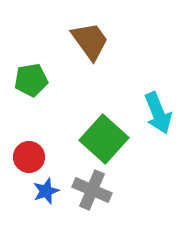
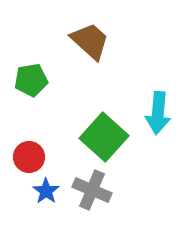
brown trapezoid: rotated 12 degrees counterclockwise
cyan arrow: rotated 27 degrees clockwise
green square: moved 2 px up
blue star: rotated 16 degrees counterclockwise
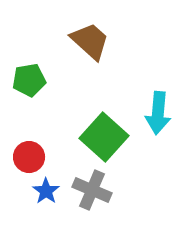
green pentagon: moved 2 px left
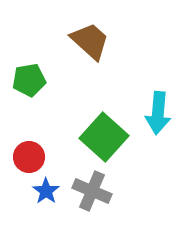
gray cross: moved 1 px down
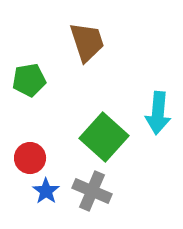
brown trapezoid: moved 3 px left, 1 px down; rotated 30 degrees clockwise
red circle: moved 1 px right, 1 px down
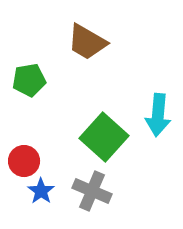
brown trapezoid: rotated 138 degrees clockwise
cyan arrow: moved 2 px down
red circle: moved 6 px left, 3 px down
blue star: moved 5 px left
